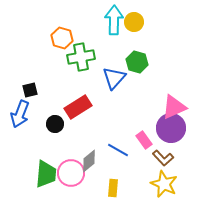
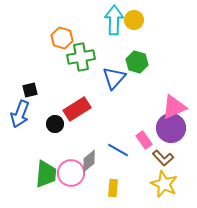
yellow circle: moved 2 px up
red rectangle: moved 1 px left, 2 px down
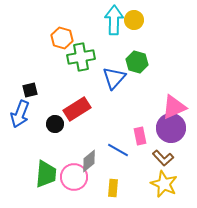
pink rectangle: moved 4 px left, 4 px up; rotated 24 degrees clockwise
pink circle: moved 3 px right, 4 px down
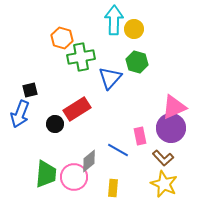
yellow circle: moved 9 px down
blue triangle: moved 4 px left
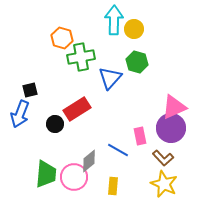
yellow rectangle: moved 2 px up
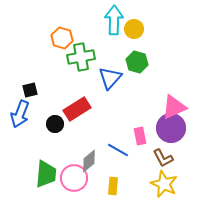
brown L-shape: rotated 15 degrees clockwise
pink circle: moved 1 px down
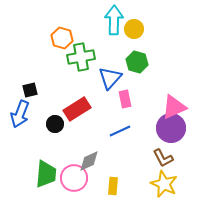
pink rectangle: moved 15 px left, 37 px up
blue line: moved 2 px right, 19 px up; rotated 55 degrees counterclockwise
gray diamond: rotated 15 degrees clockwise
